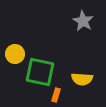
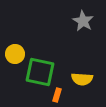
orange rectangle: moved 1 px right
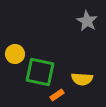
gray star: moved 4 px right
orange rectangle: rotated 40 degrees clockwise
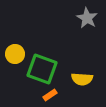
gray star: moved 3 px up
green square: moved 2 px right, 3 px up; rotated 8 degrees clockwise
orange rectangle: moved 7 px left
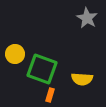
orange rectangle: rotated 40 degrees counterclockwise
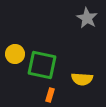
green square: moved 4 px up; rotated 8 degrees counterclockwise
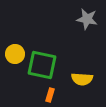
gray star: moved 1 px down; rotated 20 degrees counterclockwise
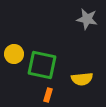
yellow circle: moved 1 px left
yellow semicircle: rotated 10 degrees counterclockwise
orange rectangle: moved 2 px left
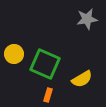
gray star: rotated 20 degrees counterclockwise
green square: moved 3 px right, 1 px up; rotated 12 degrees clockwise
yellow semicircle: rotated 25 degrees counterclockwise
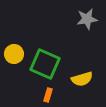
yellow semicircle: rotated 15 degrees clockwise
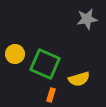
yellow circle: moved 1 px right
yellow semicircle: moved 3 px left
orange rectangle: moved 3 px right
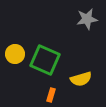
green square: moved 4 px up
yellow semicircle: moved 2 px right
